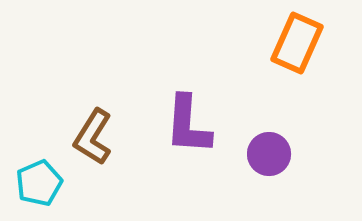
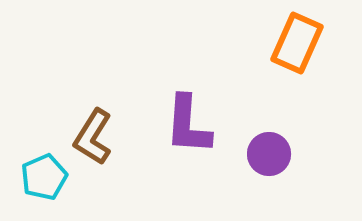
cyan pentagon: moved 5 px right, 6 px up
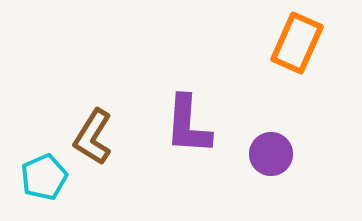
purple circle: moved 2 px right
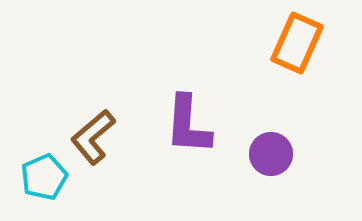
brown L-shape: rotated 18 degrees clockwise
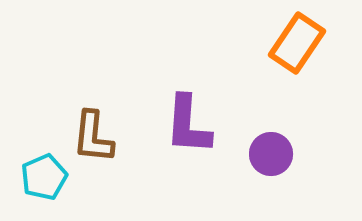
orange rectangle: rotated 10 degrees clockwise
brown L-shape: rotated 44 degrees counterclockwise
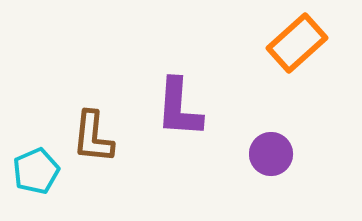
orange rectangle: rotated 14 degrees clockwise
purple L-shape: moved 9 px left, 17 px up
cyan pentagon: moved 8 px left, 6 px up
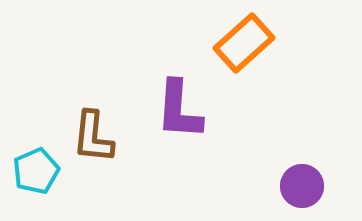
orange rectangle: moved 53 px left
purple L-shape: moved 2 px down
purple circle: moved 31 px right, 32 px down
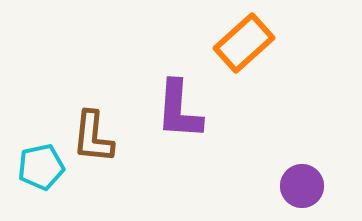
cyan pentagon: moved 5 px right, 4 px up; rotated 12 degrees clockwise
